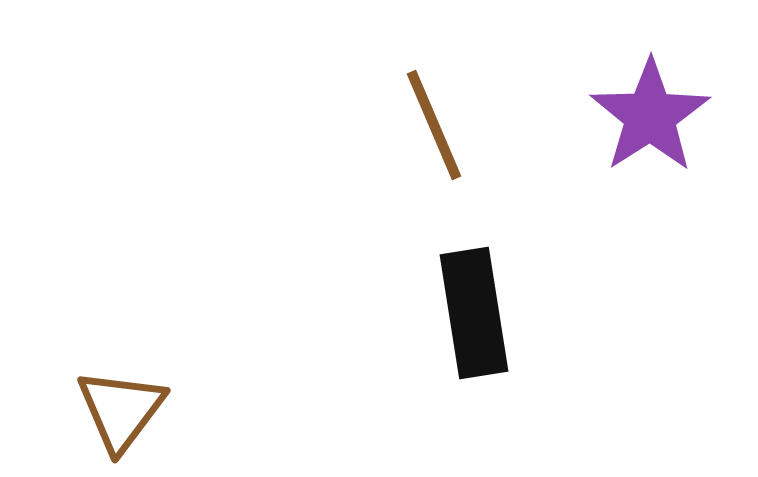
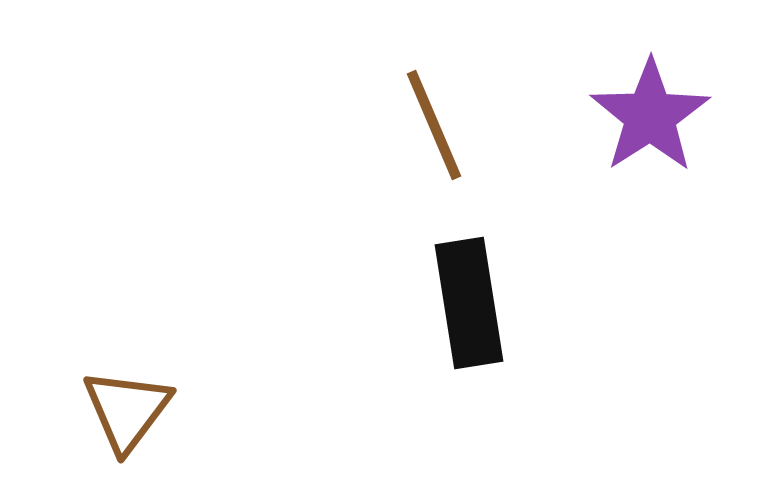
black rectangle: moved 5 px left, 10 px up
brown triangle: moved 6 px right
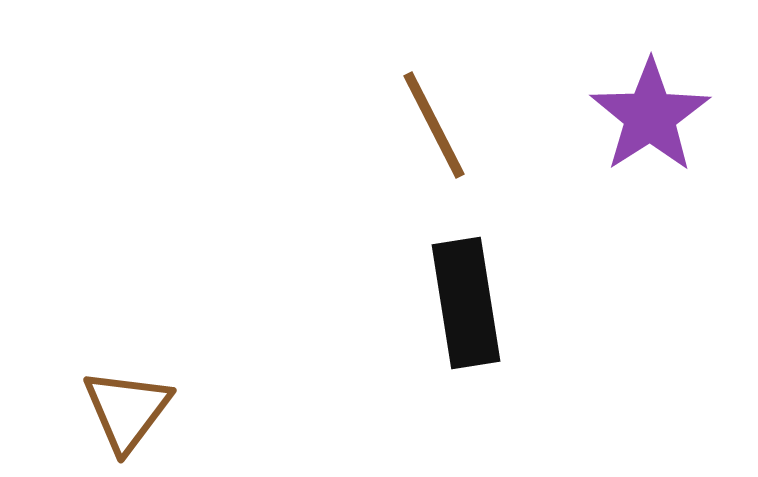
brown line: rotated 4 degrees counterclockwise
black rectangle: moved 3 px left
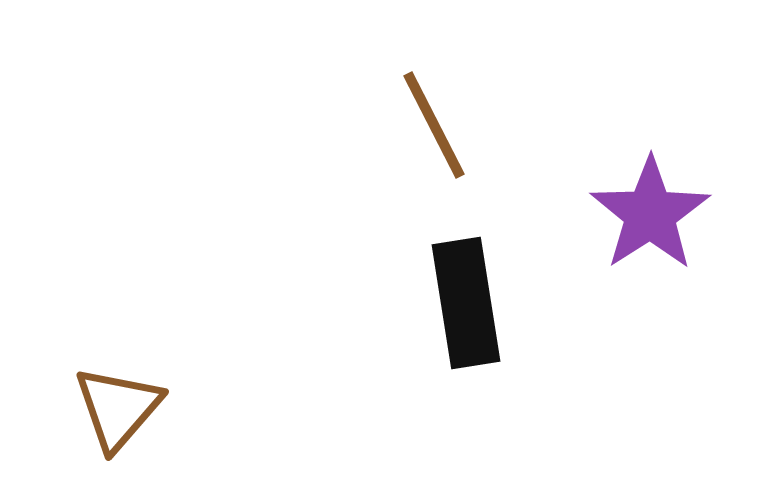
purple star: moved 98 px down
brown triangle: moved 9 px left, 2 px up; rotated 4 degrees clockwise
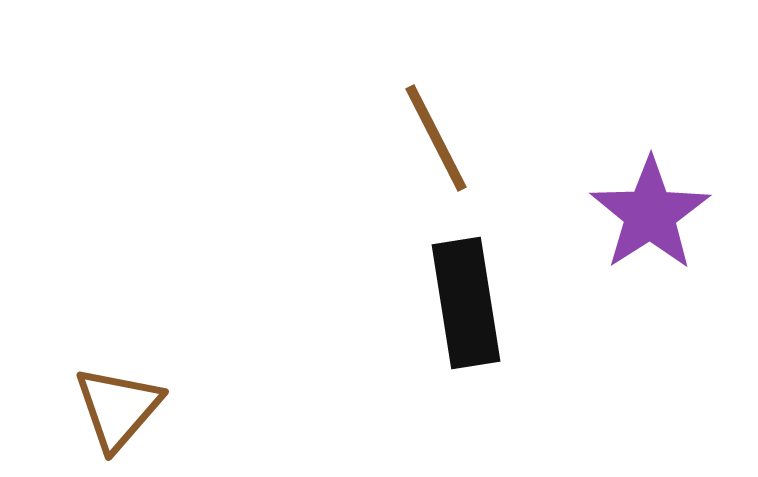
brown line: moved 2 px right, 13 px down
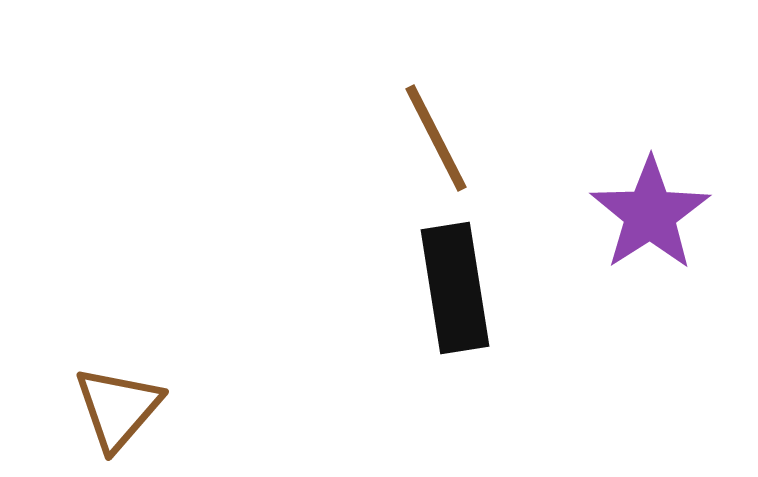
black rectangle: moved 11 px left, 15 px up
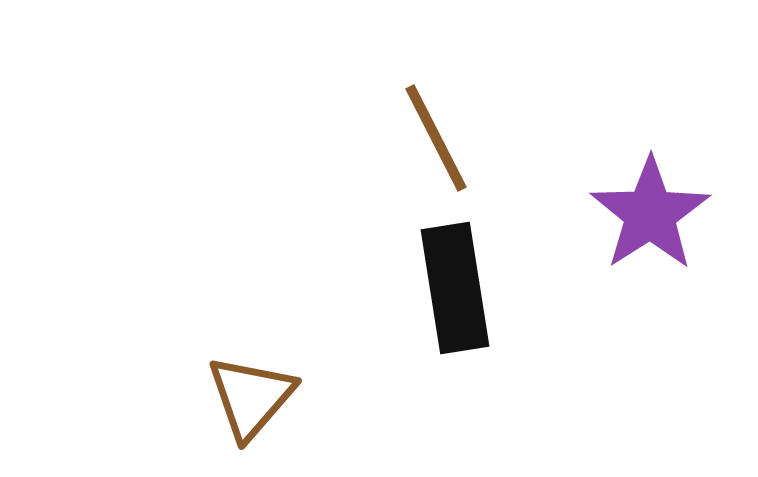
brown triangle: moved 133 px right, 11 px up
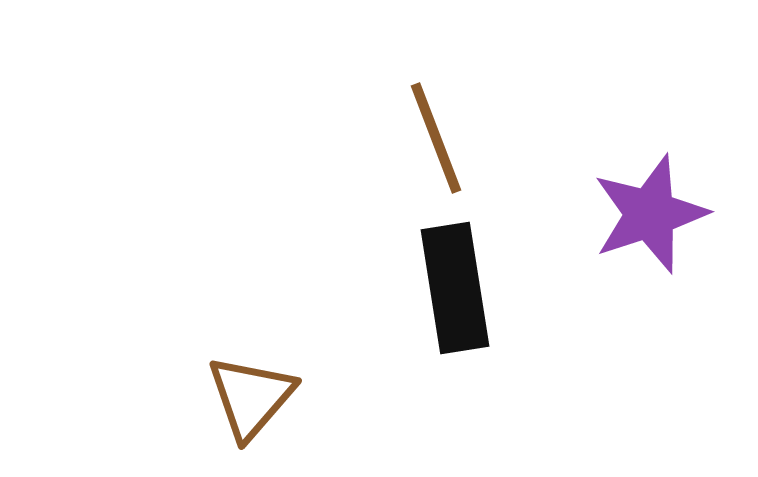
brown line: rotated 6 degrees clockwise
purple star: rotated 15 degrees clockwise
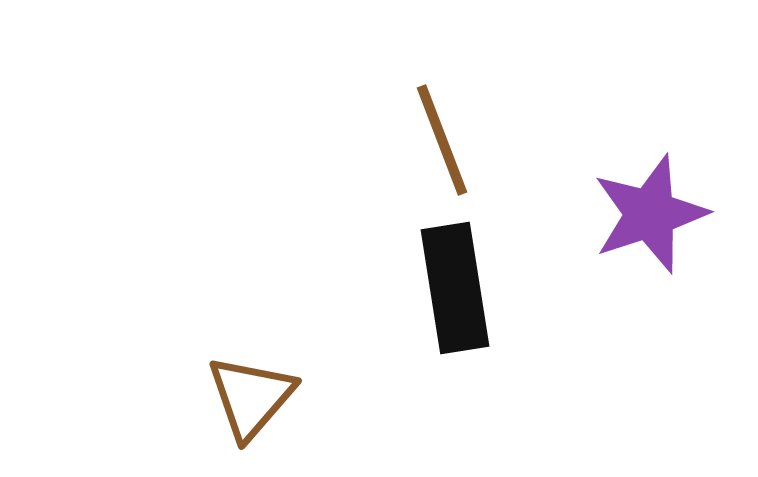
brown line: moved 6 px right, 2 px down
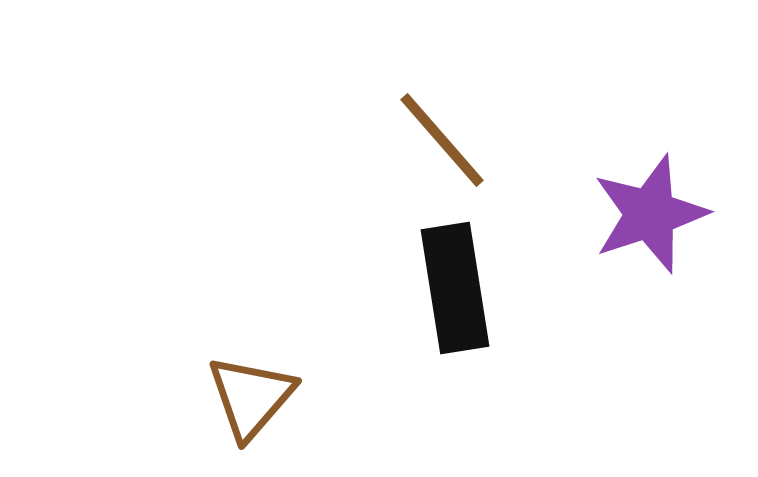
brown line: rotated 20 degrees counterclockwise
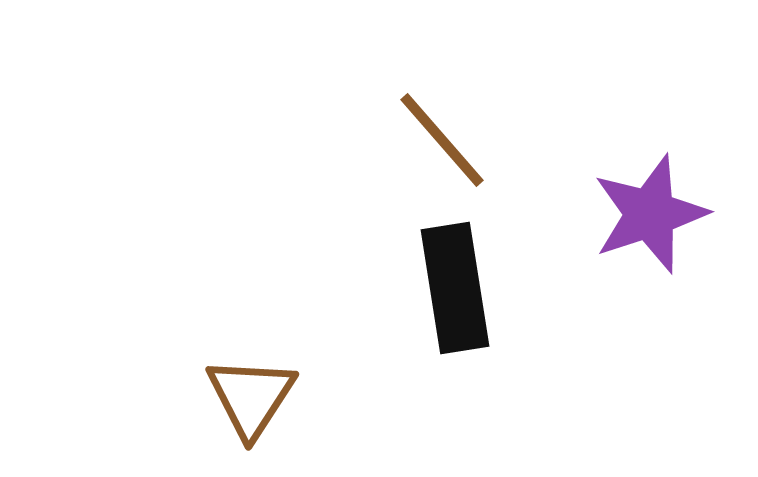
brown triangle: rotated 8 degrees counterclockwise
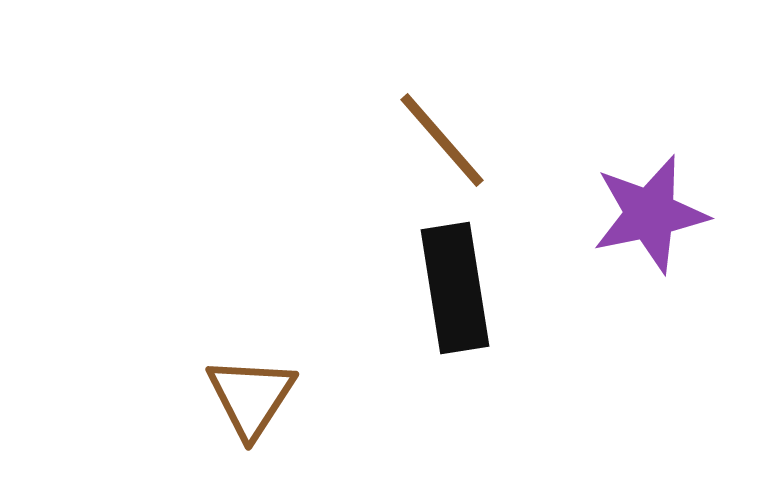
purple star: rotated 6 degrees clockwise
